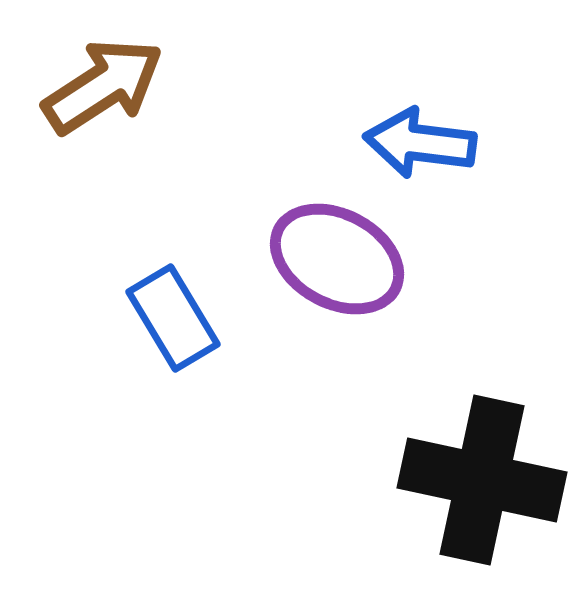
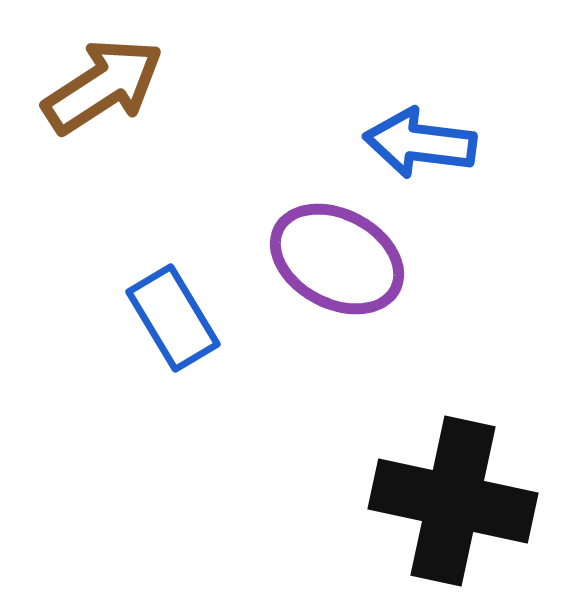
black cross: moved 29 px left, 21 px down
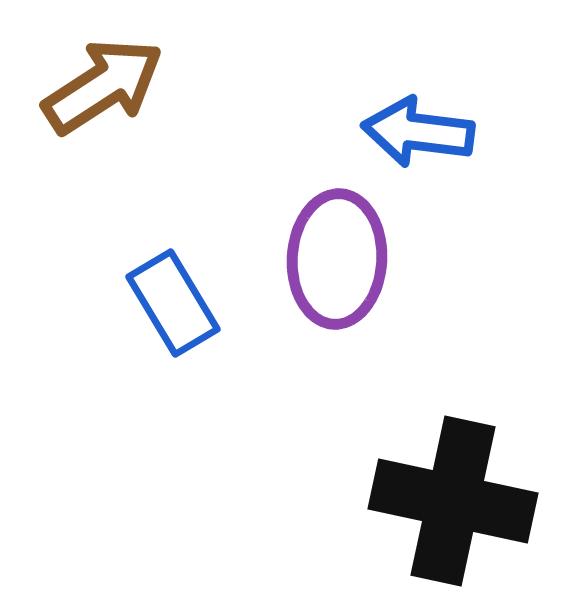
blue arrow: moved 2 px left, 11 px up
purple ellipse: rotated 65 degrees clockwise
blue rectangle: moved 15 px up
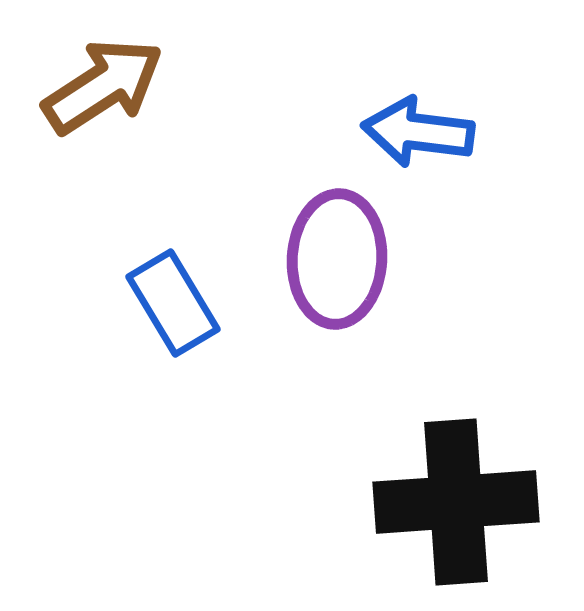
black cross: moved 3 px right, 1 px down; rotated 16 degrees counterclockwise
